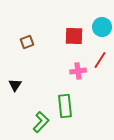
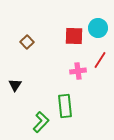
cyan circle: moved 4 px left, 1 px down
brown square: rotated 24 degrees counterclockwise
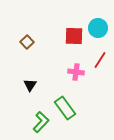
pink cross: moved 2 px left, 1 px down; rotated 14 degrees clockwise
black triangle: moved 15 px right
green rectangle: moved 2 px down; rotated 30 degrees counterclockwise
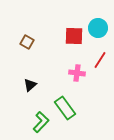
brown square: rotated 16 degrees counterclockwise
pink cross: moved 1 px right, 1 px down
black triangle: rotated 16 degrees clockwise
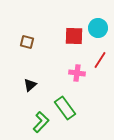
brown square: rotated 16 degrees counterclockwise
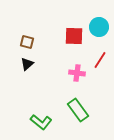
cyan circle: moved 1 px right, 1 px up
black triangle: moved 3 px left, 21 px up
green rectangle: moved 13 px right, 2 px down
green L-shape: rotated 85 degrees clockwise
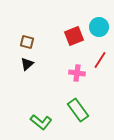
red square: rotated 24 degrees counterclockwise
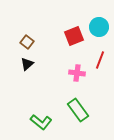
brown square: rotated 24 degrees clockwise
red line: rotated 12 degrees counterclockwise
